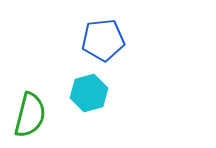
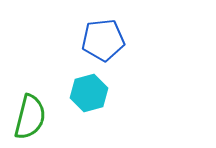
green semicircle: moved 2 px down
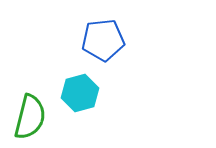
cyan hexagon: moved 9 px left
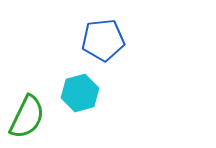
green semicircle: moved 3 px left; rotated 12 degrees clockwise
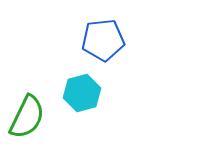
cyan hexagon: moved 2 px right
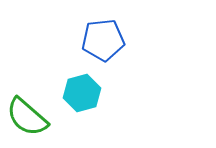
green semicircle: rotated 105 degrees clockwise
